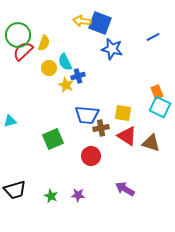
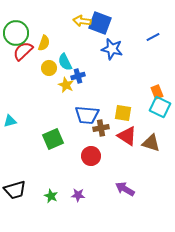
green circle: moved 2 px left, 2 px up
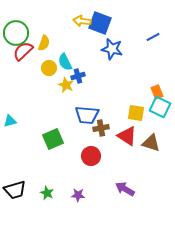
yellow square: moved 13 px right
green star: moved 4 px left, 3 px up
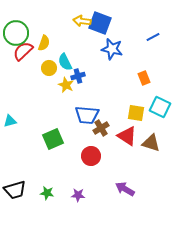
orange rectangle: moved 13 px left, 14 px up
brown cross: rotated 21 degrees counterclockwise
green star: rotated 16 degrees counterclockwise
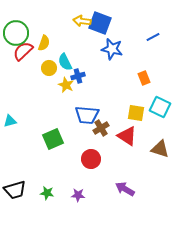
brown triangle: moved 9 px right, 6 px down
red circle: moved 3 px down
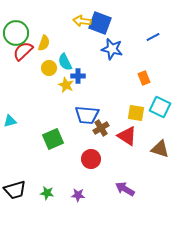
blue cross: rotated 16 degrees clockwise
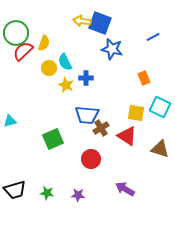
blue cross: moved 8 px right, 2 px down
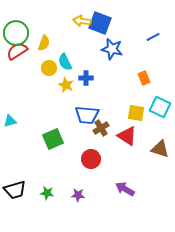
red semicircle: moved 6 px left; rotated 10 degrees clockwise
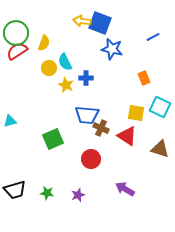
brown cross: rotated 35 degrees counterclockwise
purple star: rotated 24 degrees counterclockwise
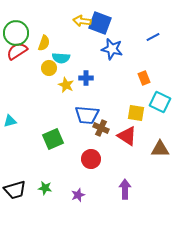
cyan semicircle: moved 4 px left, 4 px up; rotated 60 degrees counterclockwise
cyan square: moved 5 px up
brown triangle: rotated 18 degrees counterclockwise
purple arrow: rotated 60 degrees clockwise
green star: moved 2 px left, 5 px up
